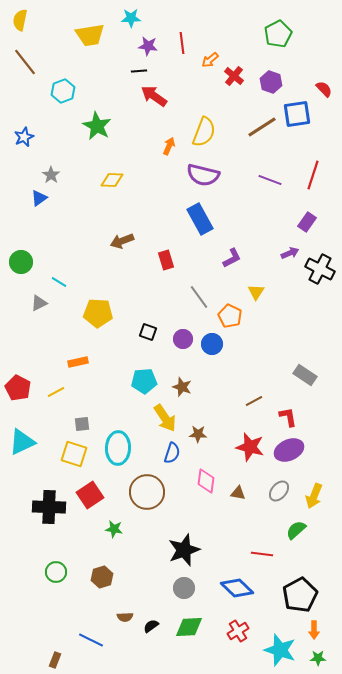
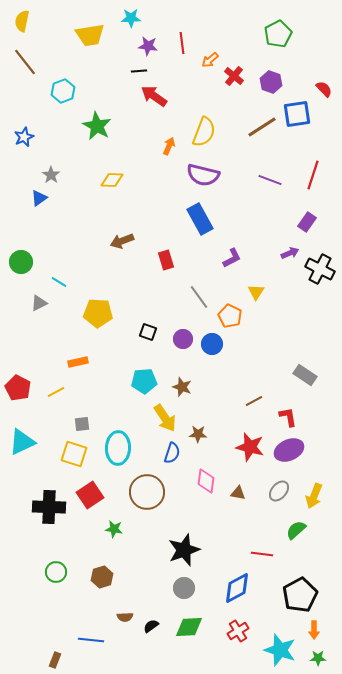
yellow semicircle at (20, 20): moved 2 px right, 1 px down
blue diamond at (237, 588): rotated 72 degrees counterclockwise
blue line at (91, 640): rotated 20 degrees counterclockwise
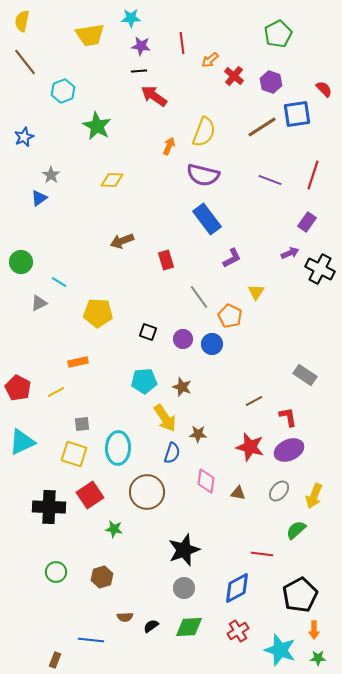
purple star at (148, 46): moved 7 px left
blue rectangle at (200, 219): moved 7 px right; rotated 8 degrees counterclockwise
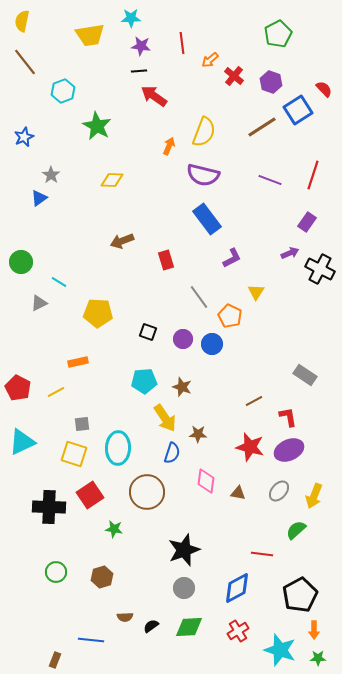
blue square at (297, 114): moved 1 px right, 4 px up; rotated 24 degrees counterclockwise
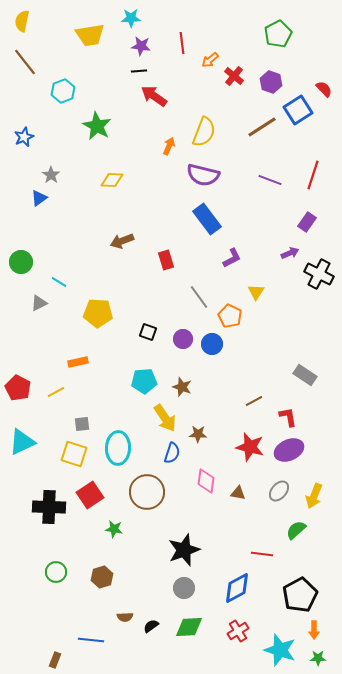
black cross at (320, 269): moved 1 px left, 5 px down
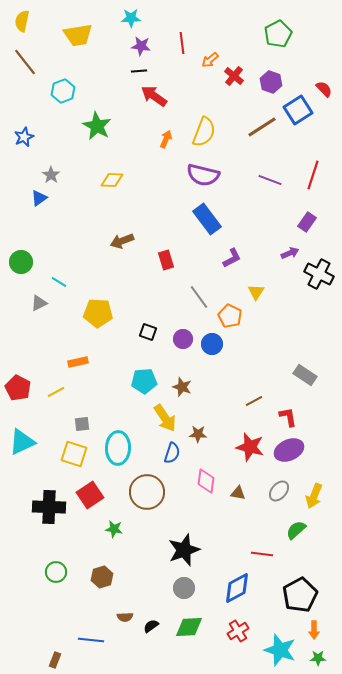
yellow trapezoid at (90, 35): moved 12 px left
orange arrow at (169, 146): moved 3 px left, 7 px up
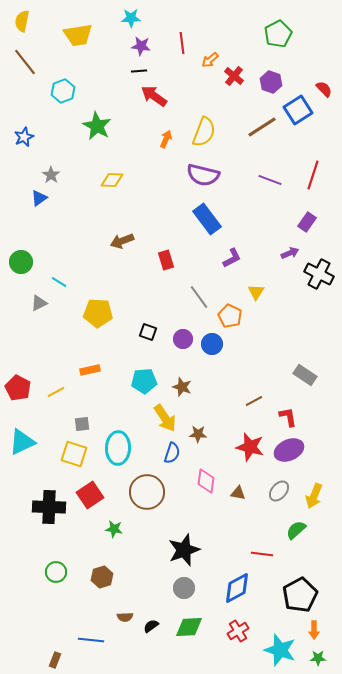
orange rectangle at (78, 362): moved 12 px right, 8 px down
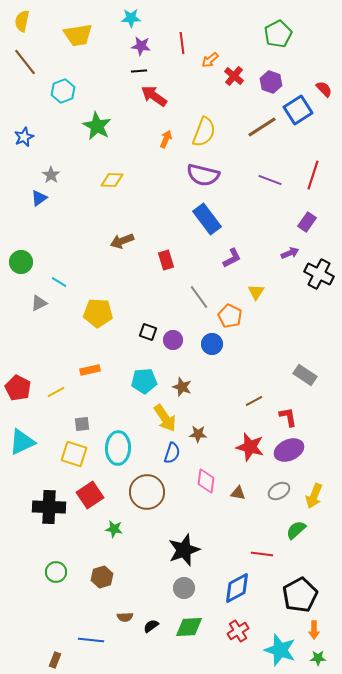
purple circle at (183, 339): moved 10 px left, 1 px down
gray ellipse at (279, 491): rotated 20 degrees clockwise
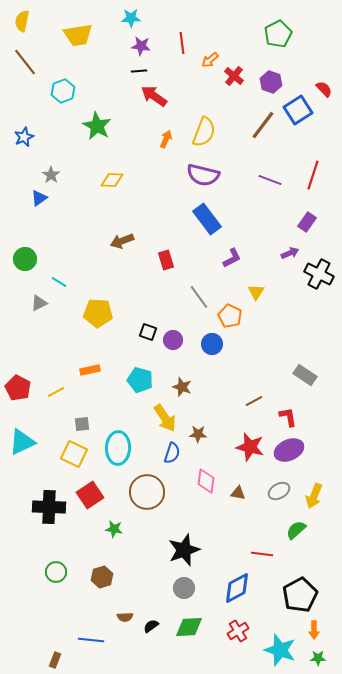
brown line at (262, 127): moved 1 px right, 2 px up; rotated 20 degrees counterclockwise
green circle at (21, 262): moved 4 px right, 3 px up
cyan pentagon at (144, 381): moved 4 px left, 1 px up; rotated 20 degrees clockwise
yellow square at (74, 454): rotated 8 degrees clockwise
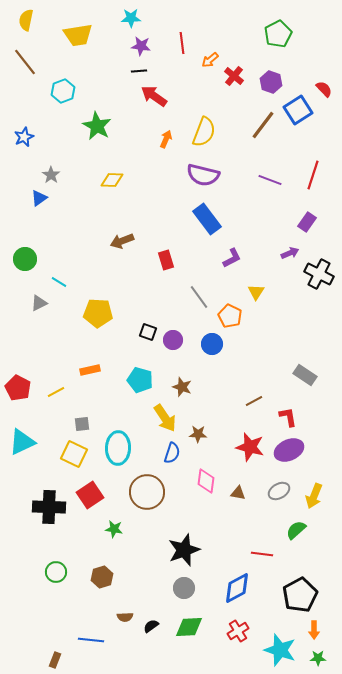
yellow semicircle at (22, 21): moved 4 px right, 1 px up
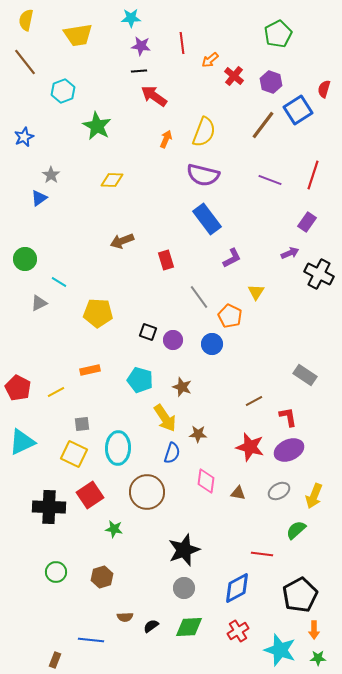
red semicircle at (324, 89): rotated 120 degrees counterclockwise
